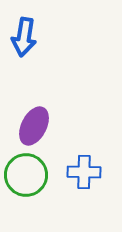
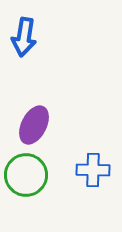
purple ellipse: moved 1 px up
blue cross: moved 9 px right, 2 px up
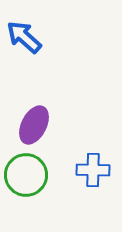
blue arrow: rotated 123 degrees clockwise
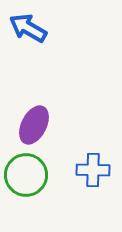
blue arrow: moved 4 px right, 9 px up; rotated 12 degrees counterclockwise
